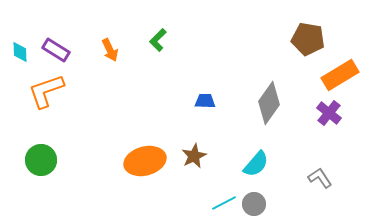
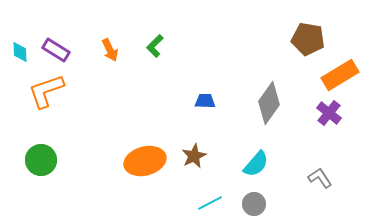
green L-shape: moved 3 px left, 6 px down
cyan line: moved 14 px left
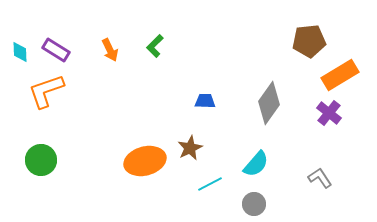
brown pentagon: moved 1 px right, 2 px down; rotated 16 degrees counterclockwise
brown star: moved 4 px left, 8 px up
cyan line: moved 19 px up
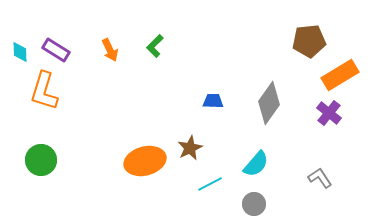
orange L-shape: moved 2 px left; rotated 54 degrees counterclockwise
blue trapezoid: moved 8 px right
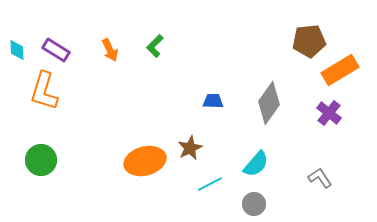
cyan diamond: moved 3 px left, 2 px up
orange rectangle: moved 5 px up
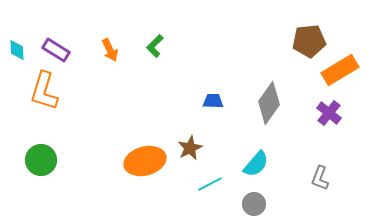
gray L-shape: rotated 125 degrees counterclockwise
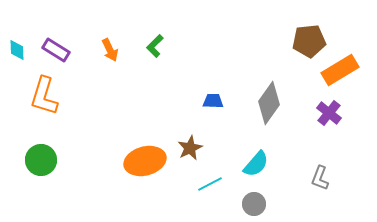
orange L-shape: moved 5 px down
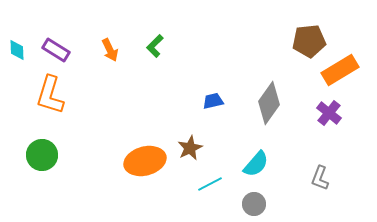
orange L-shape: moved 6 px right, 1 px up
blue trapezoid: rotated 15 degrees counterclockwise
green circle: moved 1 px right, 5 px up
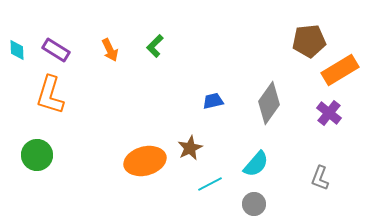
green circle: moved 5 px left
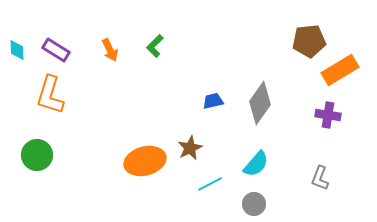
gray diamond: moved 9 px left
purple cross: moved 1 px left, 2 px down; rotated 30 degrees counterclockwise
